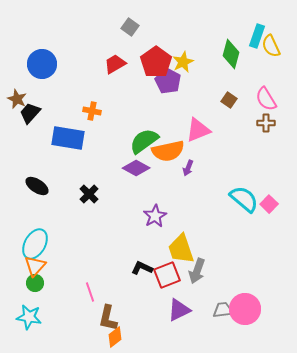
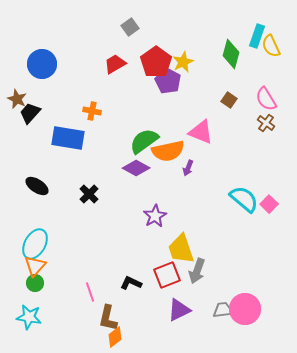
gray square: rotated 18 degrees clockwise
brown cross: rotated 36 degrees clockwise
pink triangle: moved 3 px right, 2 px down; rotated 44 degrees clockwise
black L-shape: moved 11 px left, 15 px down
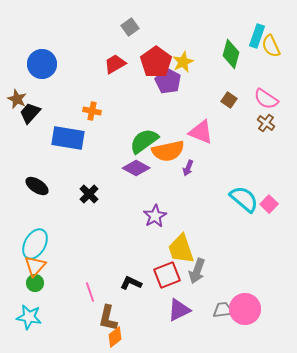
pink semicircle: rotated 25 degrees counterclockwise
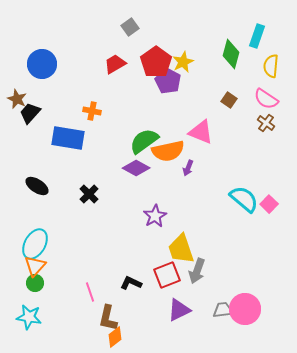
yellow semicircle: moved 20 px down; rotated 30 degrees clockwise
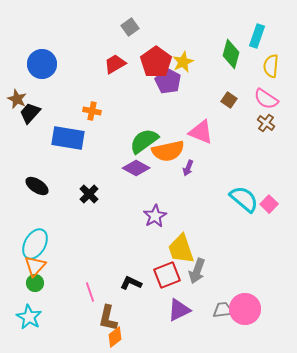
cyan star: rotated 20 degrees clockwise
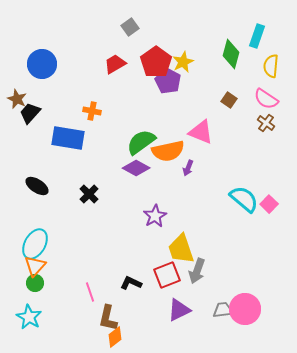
green semicircle: moved 3 px left, 1 px down
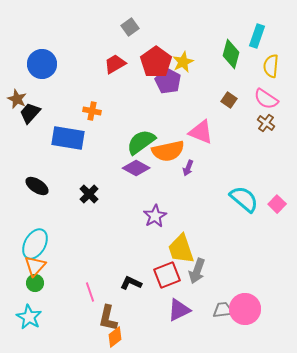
pink square: moved 8 px right
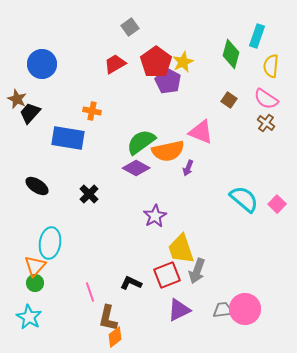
cyan ellipse: moved 15 px right, 1 px up; rotated 20 degrees counterclockwise
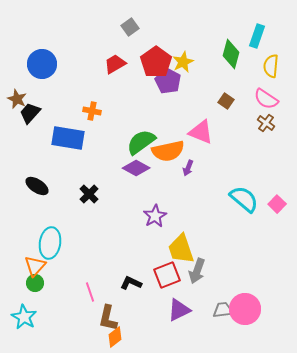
brown square: moved 3 px left, 1 px down
cyan star: moved 5 px left
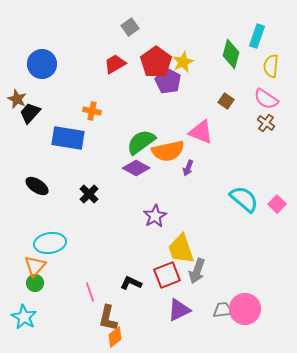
cyan ellipse: rotated 72 degrees clockwise
